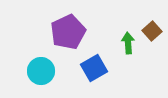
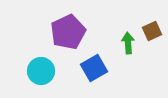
brown square: rotated 18 degrees clockwise
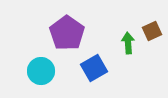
purple pentagon: moved 1 px left, 1 px down; rotated 12 degrees counterclockwise
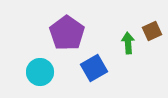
cyan circle: moved 1 px left, 1 px down
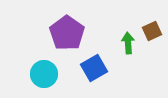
cyan circle: moved 4 px right, 2 px down
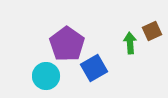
purple pentagon: moved 11 px down
green arrow: moved 2 px right
cyan circle: moved 2 px right, 2 px down
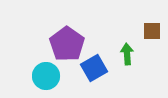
brown square: rotated 24 degrees clockwise
green arrow: moved 3 px left, 11 px down
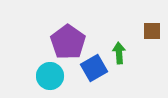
purple pentagon: moved 1 px right, 2 px up
green arrow: moved 8 px left, 1 px up
cyan circle: moved 4 px right
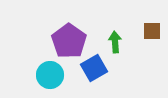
purple pentagon: moved 1 px right, 1 px up
green arrow: moved 4 px left, 11 px up
cyan circle: moved 1 px up
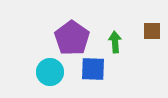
purple pentagon: moved 3 px right, 3 px up
blue square: moved 1 px left, 1 px down; rotated 32 degrees clockwise
cyan circle: moved 3 px up
